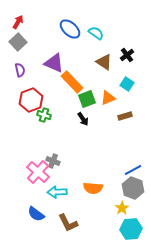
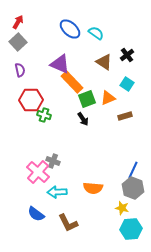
purple triangle: moved 6 px right, 1 px down
red hexagon: rotated 20 degrees clockwise
blue line: rotated 36 degrees counterclockwise
yellow star: rotated 24 degrees counterclockwise
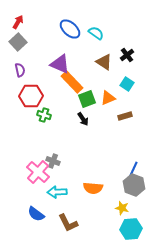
red hexagon: moved 4 px up
gray hexagon: moved 1 px right, 3 px up
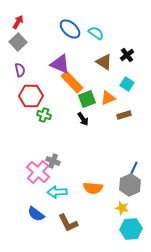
brown rectangle: moved 1 px left, 1 px up
gray hexagon: moved 4 px left; rotated 15 degrees clockwise
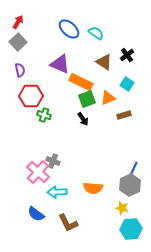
blue ellipse: moved 1 px left
orange rectangle: moved 9 px right; rotated 20 degrees counterclockwise
